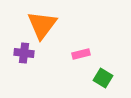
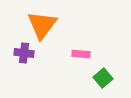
pink rectangle: rotated 18 degrees clockwise
green square: rotated 18 degrees clockwise
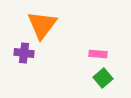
pink rectangle: moved 17 px right
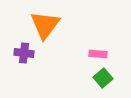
orange triangle: moved 3 px right
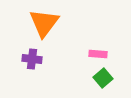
orange triangle: moved 1 px left, 2 px up
purple cross: moved 8 px right, 6 px down
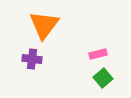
orange triangle: moved 2 px down
pink rectangle: rotated 18 degrees counterclockwise
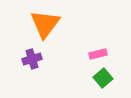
orange triangle: moved 1 px right, 1 px up
purple cross: rotated 24 degrees counterclockwise
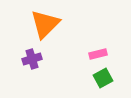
orange triangle: rotated 8 degrees clockwise
green square: rotated 12 degrees clockwise
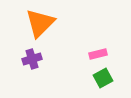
orange triangle: moved 5 px left, 1 px up
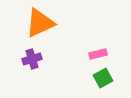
orange triangle: rotated 20 degrees clockwise
